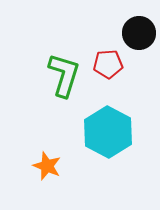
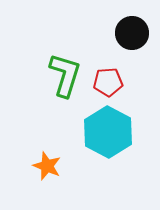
black circle: moved 7 px left
red pentagon: moved 18 px down
green L-shape: moved 1 px right
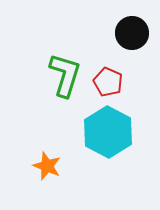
red pentagon: rotated 28 degrees clockwise
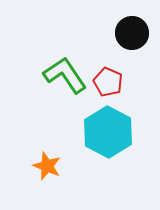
green L-shape: rotated 51 degrees counterclockwise
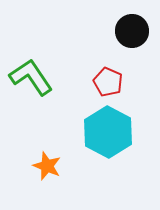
black circle: moved 2 px up
green L-shape: moved 34 px left, 2 px down
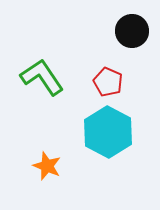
green L-shape: moved 11 px right
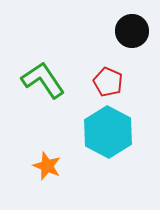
green L-shape: moved 1 px right, 3 px down
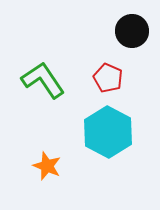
red pentagon: moved 4 px up
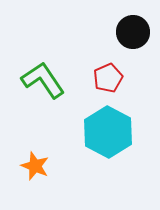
black circle: moved 1 px right, 1 px down
red pentagon: rotated 24 degrees clockwise
orange star: moved 12 px left
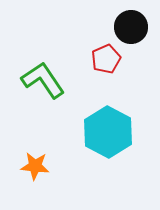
black circle: moved 2 px left, 5 px up
red pentagon: moved 2 px left, 19 px up
orange star: rotated 16 degrees counterclockwise
